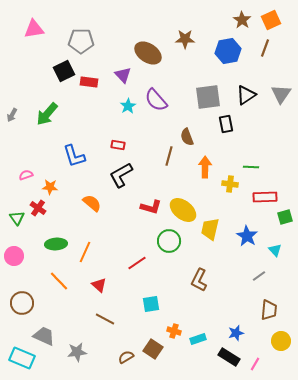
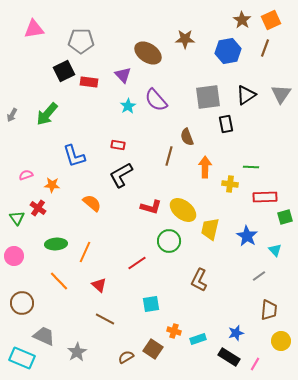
orange star at (50, 187): moved 2 px right, 2 px up
gray star at (77, 352): rotated 24 degrees counterclockwise
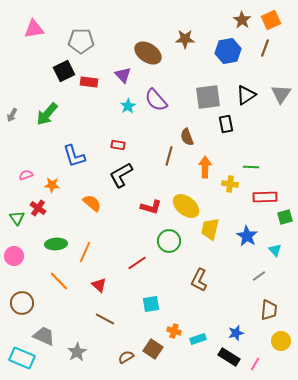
yellow ellipse at (183, 210): moved 3 px right, 4 px up
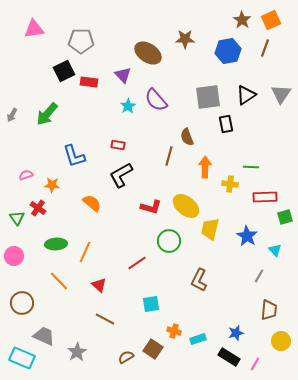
gray line at (259, 276): rotated 24 degrees counterclockwise
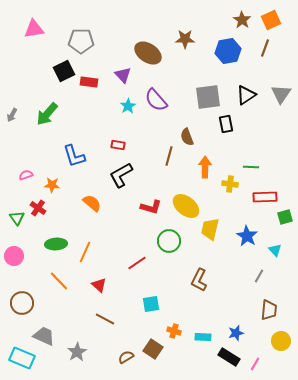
cyan rectangle at (198, 339): moved 5 px right, 2 px up; rotated 21 degrees clockwise
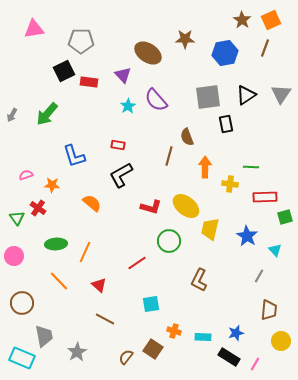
blue hexagon at (228, 51): moved 3 px left, 2 px down
gray trapezoid at (44, 336): rotated 55 degrees clockwise
brown semicircle at (126, 357): rotated 21 degrees counterclockwise
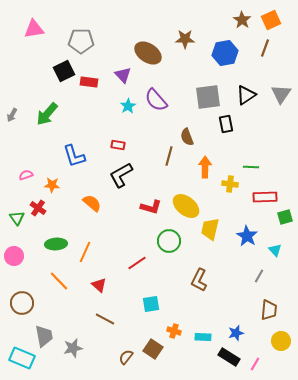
gray star at (77, 352): moved 4 px left, 4 px up; rotated 18 degrees clockwise
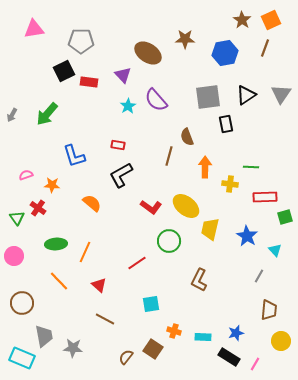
red L-shape at (151, 207): rotated 20 degrees clockwise
gray star at (73, 348): rotated 18 degrees clockwise
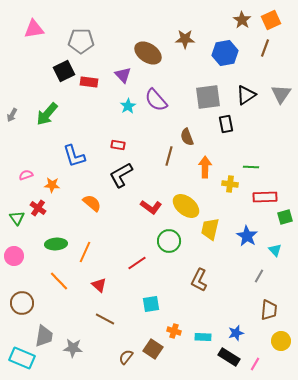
gray trapezoid at (44, 336): rotated 20 degrees clockwise
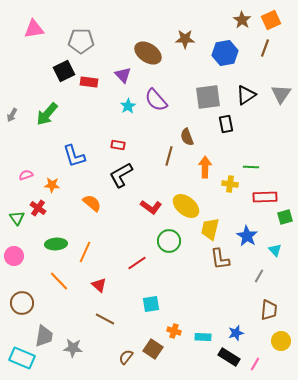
brown L-shape at (199, 280): moved 21 px right, 21 px up; rotated 35 degrees counterclockwise
